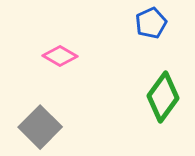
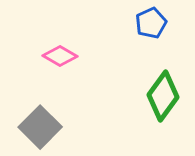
green diamond: moved 1 px up
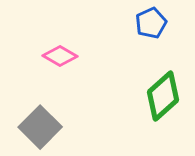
green diamond: rotated 12 degrees clockwise
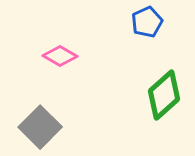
blue pentagon: moved 4 px left, 1 px up
green diamond: moved 1 px right, 1 px up
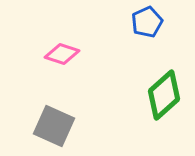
pink diamond: moved 2 px right, 2 px up; rotated 12 degrees counterclockwise
gray square: moved 14 px right, 1 px up; rotated 21 degrees counterclockwise
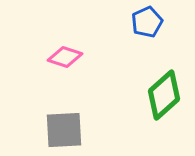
pink diamond: moved 3 px right, 3 px down
gray square: moved 10 px right, 4 px down; rotated 27 degrees counterclockwise
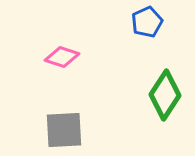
pink diamond: moved 3 px left
green diamond: moved 1 px right; rotated 15 degrees counterclockwise
